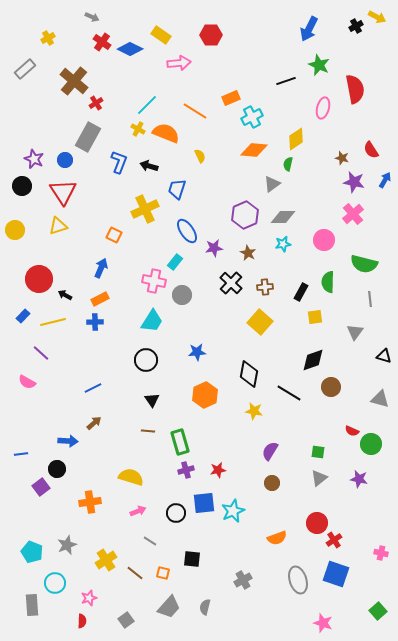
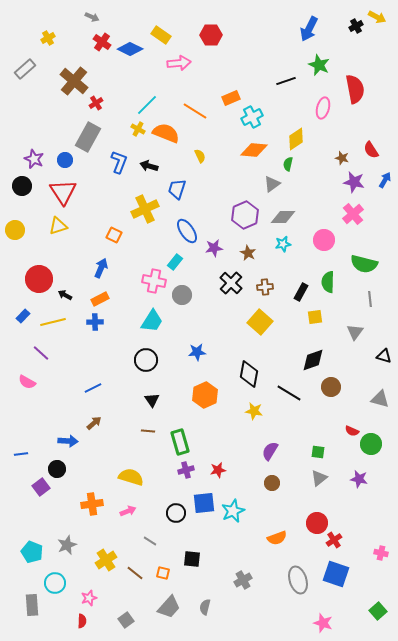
orange cross at (90, 502): moved 2 px right, 2 px down
pink arrow at (138, 511): moved 10 px left
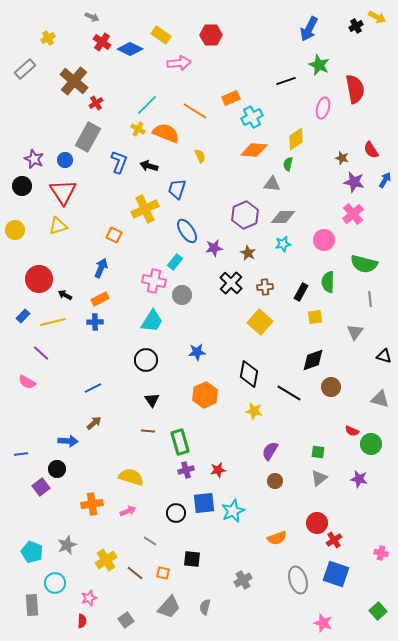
gray triangle at (272, 184): rotated 42 degrees clockwise
brown circle at (272, 483): moved 3 px right, 2 px up
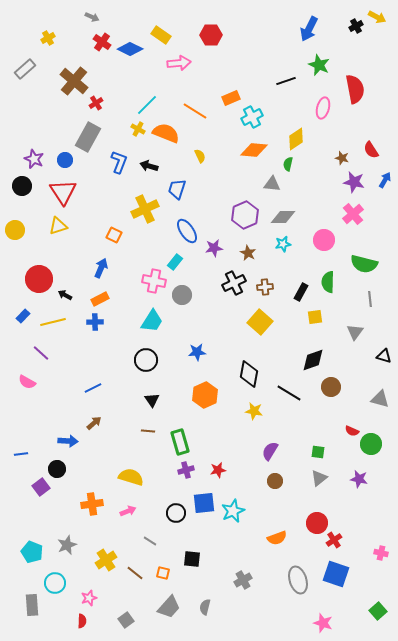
black cross at (231, 283): moved 3 px right; rotated 20 degrees clockwise
